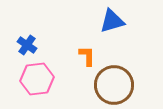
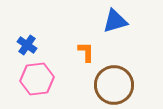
blue triangle: moved 3 px right
orange L-shape: moved 1 px left, 4 px up
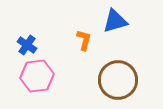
orange L-shape: moved 2 px left, 12 px up; rotated 15 degrees clockwise
pink hexagon: moved 3 px up
brown circle: moved 4 px right, 5 px up
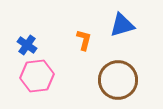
blue triangle: moved 7 px right, 4 px down
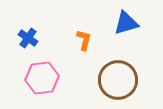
blue triangle: moved 4 px right, 2 px up
blue cross: moved 1 px right, 7 px up
pink hexagon: moved 5 px right, 2 px down
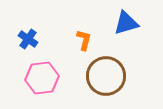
blue cross: moved 1 px down
brown circle: moved 12 px left, 4 px up
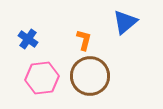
blue triangle: moved 1 px left, 1 px up; rotated 24 degrees counterclockwise
brown circle: moved 16 px left
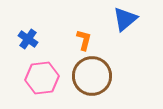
blue triangle: moved 3 px up
brown circle: moved 2 px right
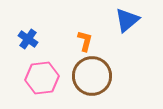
blue triangle: moved 2 px right, 1 px down
orange L-shape: moved 1 px right, 1 px down
